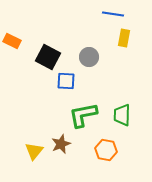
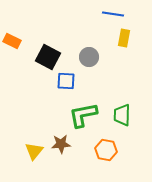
brown star: rotated 18 degrees clockwise
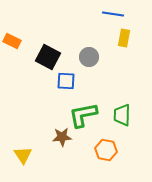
brown star: moved 1 px right, 7 px up
yellow triangle: moved 11 px left, 4 px down; rotated 12 degrees counterclockwise
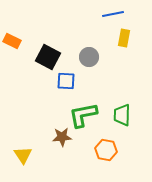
blue line: rotated 20 degrees counterclockwise
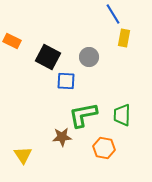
blue line: rotated 70 degrees clockwise
orange hexagon: moved 2 px left, 2 px up
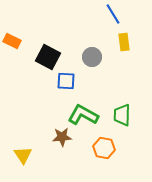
yellow rectangle: moved 4 px down; rotated 18 degrees counterclockwise
gray circle: moved 3 px right
green L-shape: rotated 40 degrees clockwise
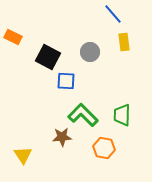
blue line: rotated 10 degrees counterclockwise
orange rectangle: moved 1 px right, 4 px up
gray circle: moved 2 px left, 5 px up
green L-shape: rotated 16 degrees clockwise
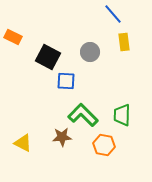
orange hexagon: moved 3 px up
yellow triangle: moved 12 px up; rotated 30 degrees counterclockwise
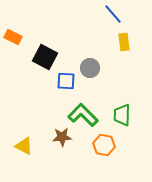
gray circle: moved 16 px down
black square: moved 3 px left
yellow triangle: moved 1 px right, 3 px down
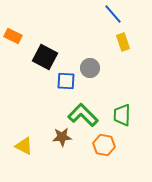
orange rectangle: moved 1 px up
yellow rectangle: moved 1 px left; rotated 12 degrees counterclockwise
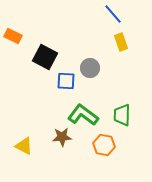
yellow rectangle: moved 2 px left
green L-shape: rotated 8 degrees counterclockwise
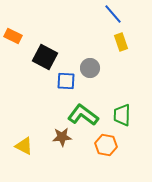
orange hexagon: moved 2 px right
